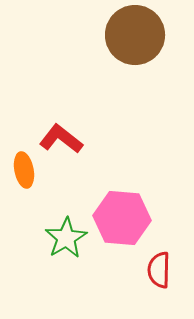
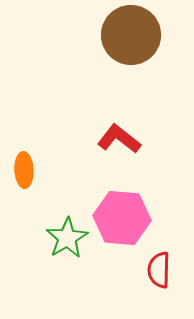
brown circle: moved 4 px left
red L-shape: moved 58 px right
orange ellipse: rotated 8 degrees clockwise
green star: moved 1 px right
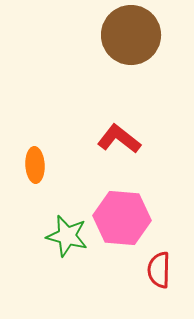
orange ellipse: moved 11 px right, 5 px up
green star: moved 2 px up; rotated 27 degrees counterclockwise
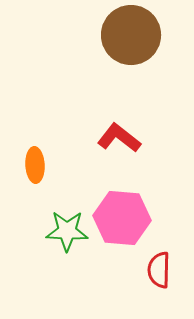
red L-shape: moved 1 px up
green star: moved 5 px up; rotated 12 degrees counterclockwise
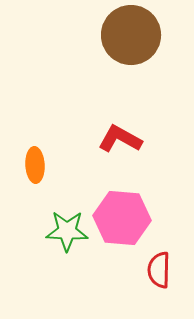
red L-shape: moved 1 px right, 1 px down; rotated 9 degrees counterclockwise
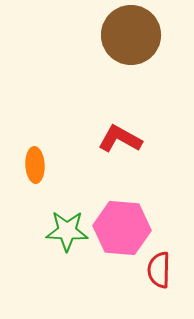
pink hexagon: moved 10 px down
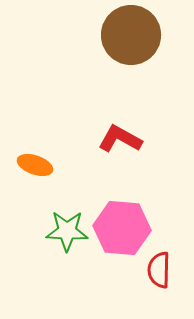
orange ellipse: rotated 68 degrees counterclockwise
